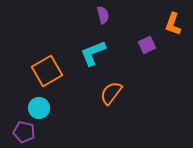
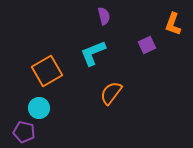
purple semicircle: moved 1 px right, 1 px down
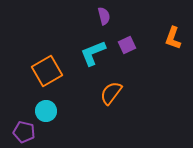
orange L-shape: moved 14 px down
purple square: moved 20 px left
cyan circle: moved 7 px right, 3 px down
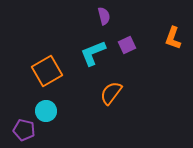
purple pentagon: moved 2 px up
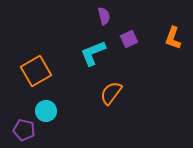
purple square: moved 2 px right, 6 px up
orange square: moved 11 px left
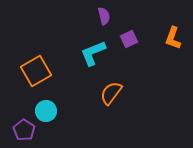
purple pentagon: rotated 20 degrees clockwise
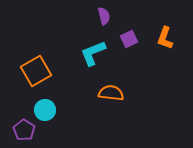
orange L-shape: moved 8 px left
orange semicircle: rotated 60 degrees clockwise
cyan circle: moved 1 px left, 1 px up
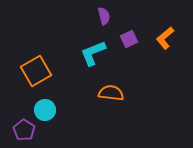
orange L-shape: rotated 30 degrees clockwise
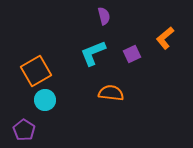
purple square: moved 3 px right, 15 px down
cyan circle: moved 10 px up
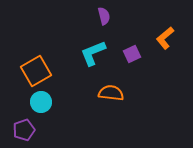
cyan circle: moved 4 px left, 2 px down
purple pentagon: rotated 20 degrees clockwise
